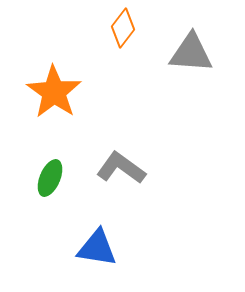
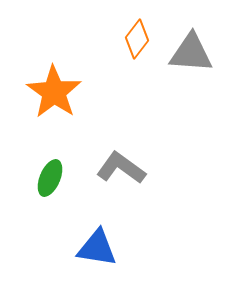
orange diamond: moved 14 px right, 11 px down
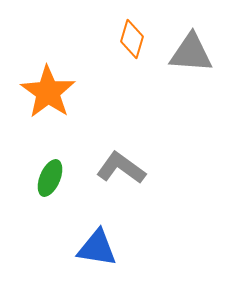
orange diamond: moved 5 px left; rotated 21 degrees counterclockwise
orange star: moved 6 px left
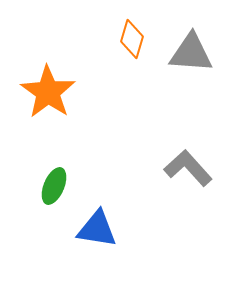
gray L-shape: moved 67 px right; rotated 12 degrees clockwise
green ellipse: moved 4 px right, 8 px down
blue triangle: moved 19 px up
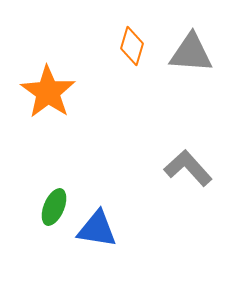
orange diamond: moved 7 px down
green ellipse: moved 21 px down
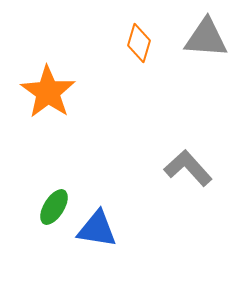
orange diamond: moved 7 px right, 3 px up
gray triangle: moved 15 px right, 15 px up
green ellipse: rotated 9 degrees clockwise
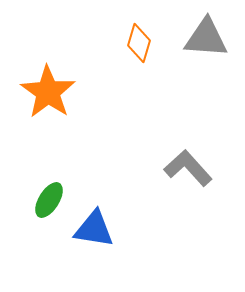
green ellipse: moved 5 px left, 7 px up
blue triangle: moved 3 px left
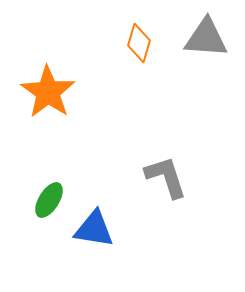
gray L-shape: moved 22 px left, 9 px down; rotated 24 degrees clockwise
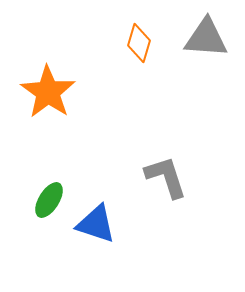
blue triangle: moved 2 px right, 5 px up; rotated 9 degrees clockwise
